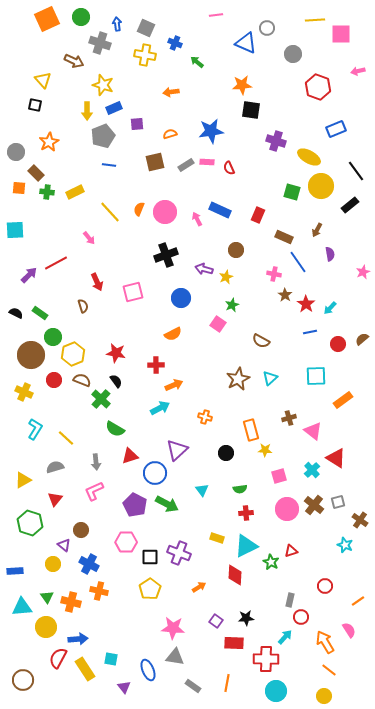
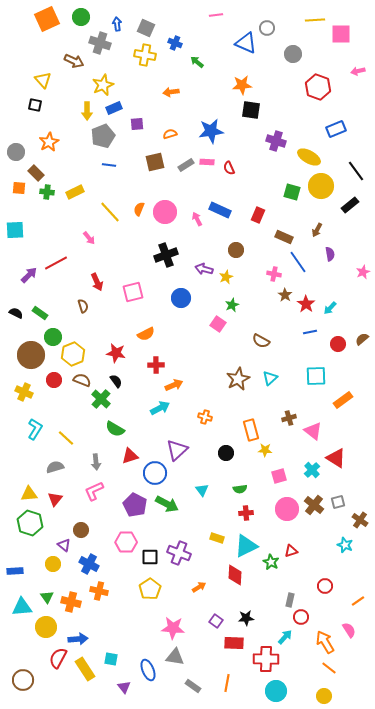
yellow star at (103, 85): rotated 30 degrees clockwise
orange semicircle at (173, 334): moved 27 px left
yellow triangle at (23, 480): moved 6 px right, 14 px down; rotated 24 degrees clockwise
orange line at (329, 670): moved 2 px up
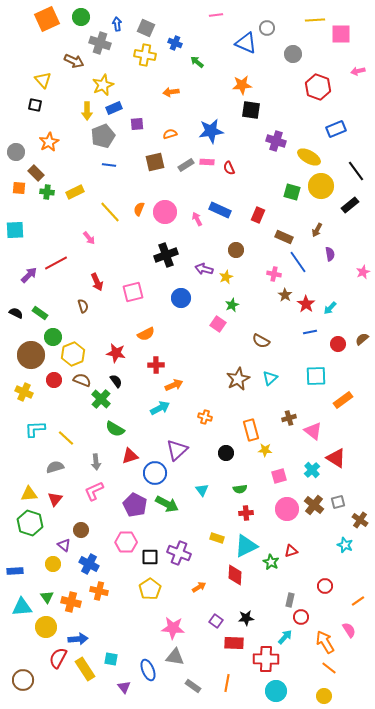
cyan L-shape at (35, 429): rotated 125 degrees counterclockwise
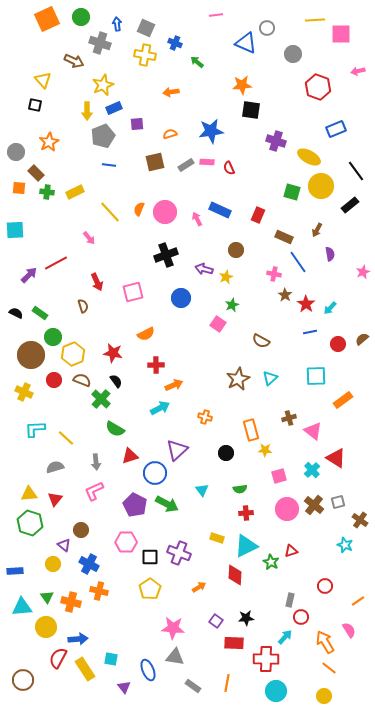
red star at (116, 353): moved 3 px left
